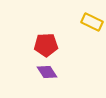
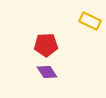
yellow rectangle: moved 2 px left, 1 px up
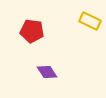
red pentagon: moved 14 px left, 14 px up; rotated 10 degrees clockwise
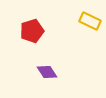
red pentagon: rotated 25 degrees counterclockwise
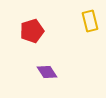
yellow rectangle: rotated 50 degrees clockwise
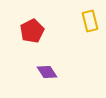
red pentagon: rotated 10 degrees counterclockwise
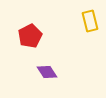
red pentagon: moved 2 px left, 5 px down
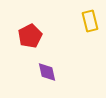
purple diamond: rotated 20 degrees clockwise
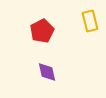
red pentagon: moved 12 px right, 5 px up
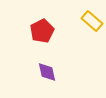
yellow rectangle: moved 2 px right; rotated 35 degrees counterclockwise
